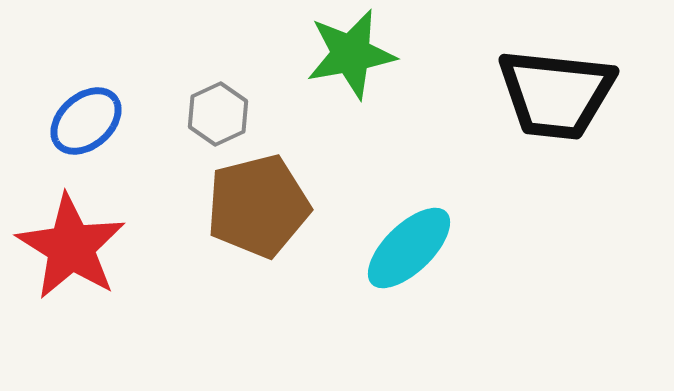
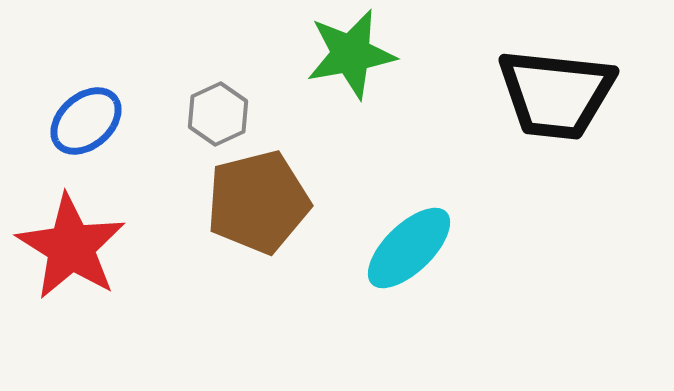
brown pentagon: moved 4 px up
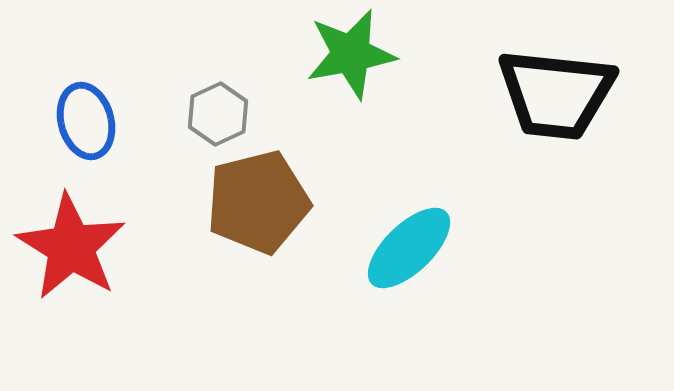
blue ellipse: rotated 64 degrees counterclockwise
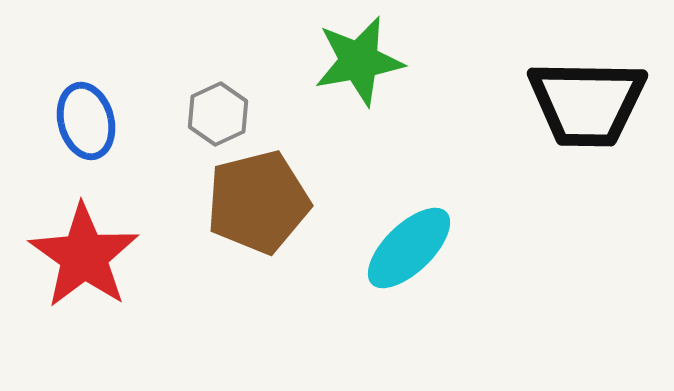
green star: moved 8 px right, 7 px down
black trapezoid: moved 31 px right, 9 px down; rotated 5 degrees counterclockwise
red star: moved 13 px right, 9 px down; rotated 3 degrees clockwise
